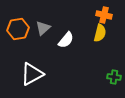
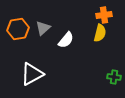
orange cross: rotated 21 degrees counterclockwise
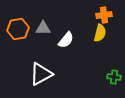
gray triangle: rotated 42 degrees clockwise
white triangle: moved 9 px right
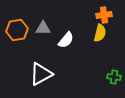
orange hexagon: moved 1 px left, 1 px down
